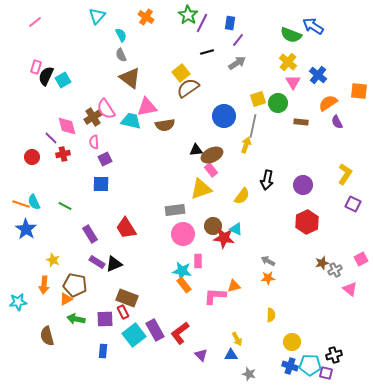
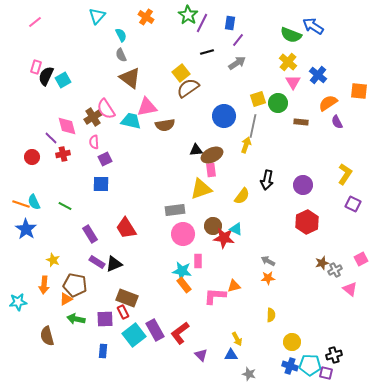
pink rectangle at (211, 170): rotated 32 degrees clockwise
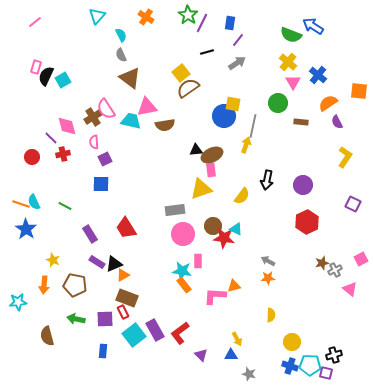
yellow square at (258, 99): moved 25 px left, 5 px down; rotated 28 degrees clockwise
yellow L-shape at (345, 174): moved 17 px up
orange triangle at (66, 299): moved 57 px right, 24 px up
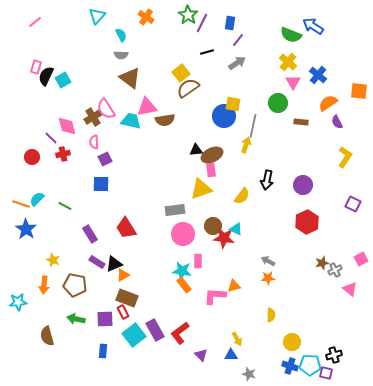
gray semicircle at (121, 55): rotated 64 degrees counterclockwise
brown semicircle at (165, 125): moved 5 px up
cyan semicircle at (34, 202): moved 3 px right, 3 px up; rotated 70 degrees clockwise
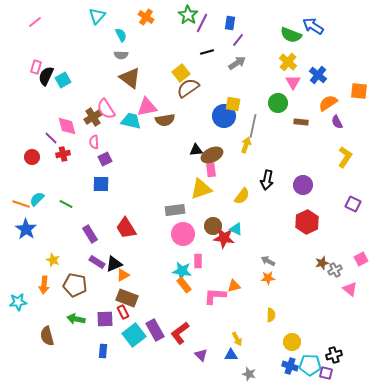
green line at (65, 206): moved 1 px right, 2 px up
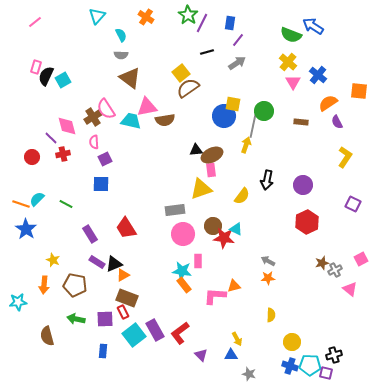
green circle at (278, 103): moved 14 px left, 8 px down
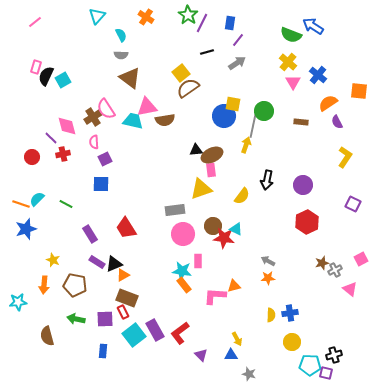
cyan trapezoid at (131, 121): moved 2 px right
blue star at (26, 229): rotated 20 degrees clockwise
blue cross at (290, 366): moved 53 px up; rotated 28 degrees counterclockwise
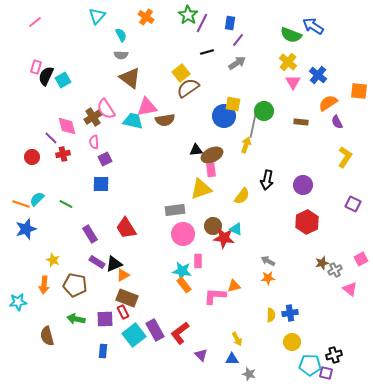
blue triangle at (231, 355): moved 1 px right, 4 px down
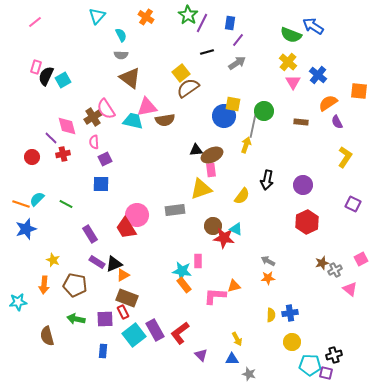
pink circle at (183, 234): moved 46 px left, 19 px up
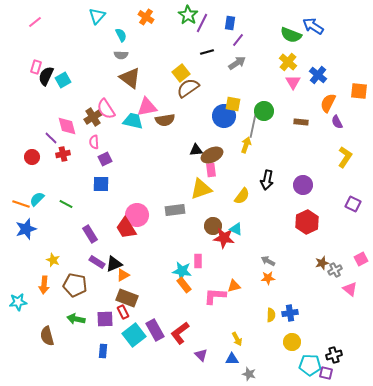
orange semicircle at (328, 103): rotated 30 degrees counterclockwise
